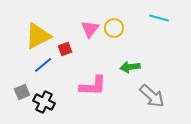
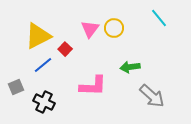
cyan line: rotated 36 degrees clockwise
red square: rotated 24 degrees counterclockwise
gray square: moved 6 px left, 5 px up
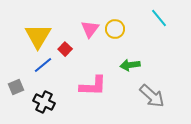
yellow circle: moved 1 px right, 1 px down
yellow triangle: rotated 32 degrees counterclockwise
green arrow: moved 2 px up
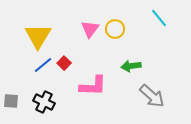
red square: moved 1 px left, 14 px down
green arrow: moved 1 px right, 1 px down
gray square: moved 5 px left, 14 px down; rotated 28 degrees clockwise
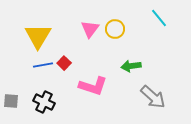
blue line: rotated 30 degrees clockwise
pink L-shape: rotated 16 degrees clockwise
gray arrow: moved 1 px right, 1 px down
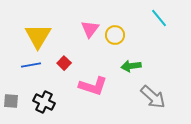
yellow circle: moved 6 px down
blue line: moved 12 px left
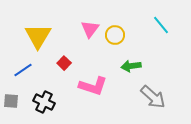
cyan line: moved 2 px right, 7 px down
blue line: moved 8 px left, 5 px down; rotated 24 degrees counterclockwise
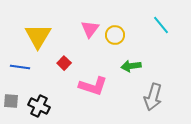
blue line: moved 3 px left, 3 px up; rotated 42 degrees clockwise
gray arrow: rotated 64 degrees clockwise
black cross: moved 5 px left, 4 px down
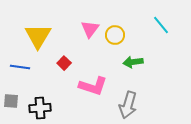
green arrow: moved 2 px right, 4 px up
gray arrow: moved 25 px left, 8 px down
black cross: moved 1 px right, 2 px down; rotated 30 degrees counterclockwise
